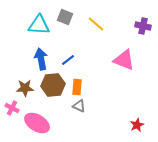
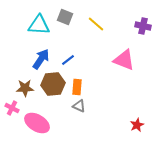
blue arrow: rotated 45 degrees clockwise
brown hexagon: moved 1 px up
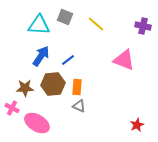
blue arrow: moved 3 px up
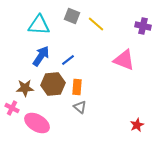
gray square: moved 7 px right, 1 px up
gray triangle: moved 1 px right, 1 px down; rotated 16 degrees clockwise
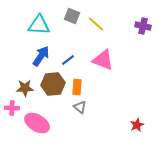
pink triangle: moved 21 px left
pink cross: rotated 24 degrees counterclockwise
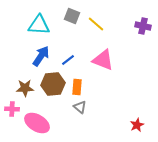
pink cross: moved 1 px down
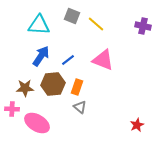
orange rectangle: rotated 14 degrees clockwise
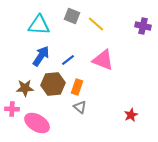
red star: moved 6 px left, 10 px up
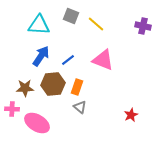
gray square: moved 1 px left
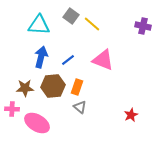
gray square: rotated 14 degrees clockwise
yellow line: moved 4 px left
blue arrow: moved 1 px down; rotated 20 degrees counterclockwise
brown hexagon: moved 2 px down
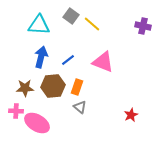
pink triangle: moved 2 px down
pink cross: moved 4 px right, 2 px down
